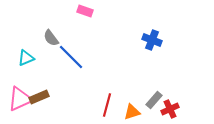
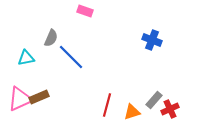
gray semicircle: rotated 120 degrees counterclockwise
cyan triangle: rotated 12 degrees clockwise
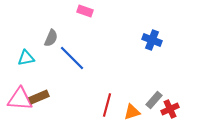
blue line: moved 1 px right, 1 px down
pink triangle: rotated 28 degrees clockwise
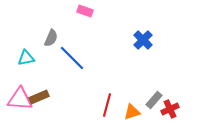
blue cross: moved 9 px left; rotated 24 degrees clockwise
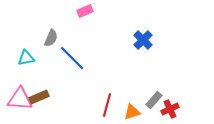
pink rectangle: rotated 42 degrees counterclockwise
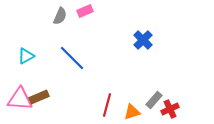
gray semicircle: moved 9 px right, 22 px up
cyan triangle: moved 2 px up; rotated 18 degrees counterclockwise
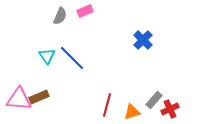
cyan triangle: moved 21 px right; rotated 36 degrees counterclockwise
pink triangle: moved 1 px left
